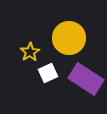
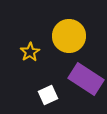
yellow circle: moved 2 px up
white square: moved 22 px down
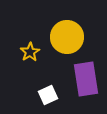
yellow circle: moved 2 px left, 1 px down
purple rectangle: rotated 48 degrees clockwise
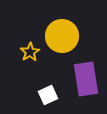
yellow circle: moved 5 px left, 1 px up
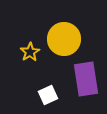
yellow circle: moved 2 px right, 3 px down
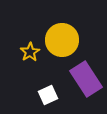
yellow circle: moved 2 px left, 1 px down
purple rectangle: rotated 24 degrees counterclockwise
